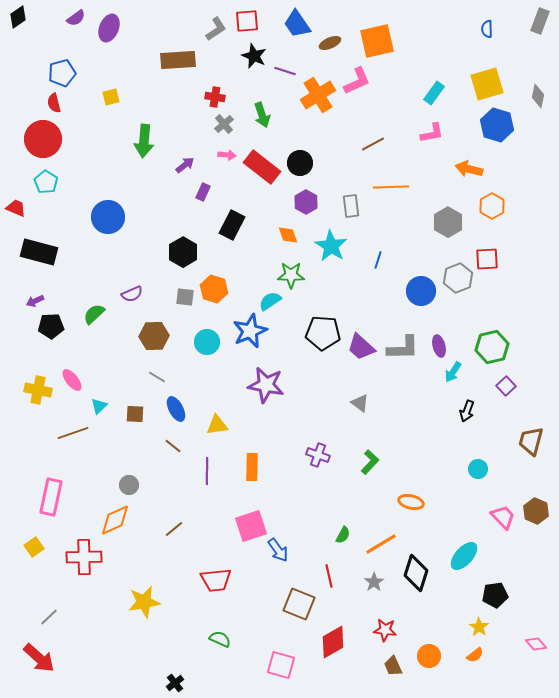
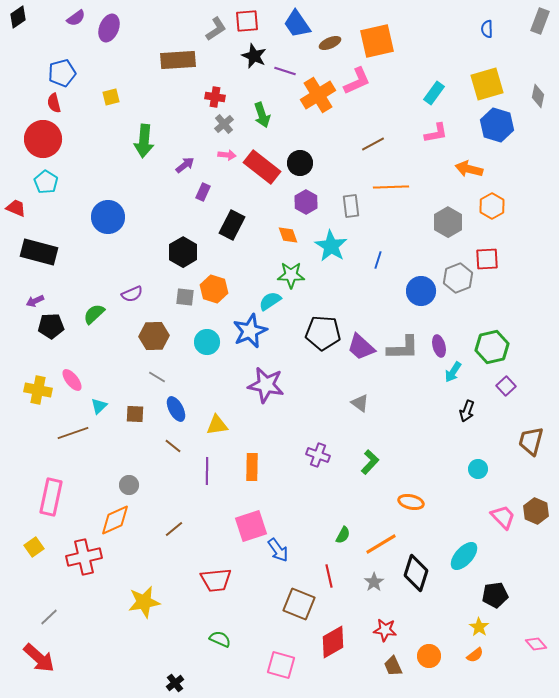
pink L-shape at (432, 133): moved 4 px right
red cross at (84, 557): rotated 12 degrees counterclockwise
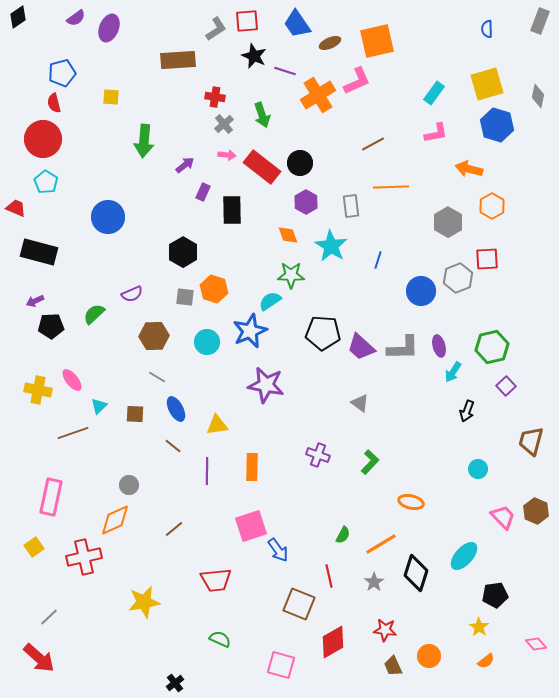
yellow square at (111, 97): rotated 18 degrees clockwise
black rectangle at (232, 225): moved 15 px up; rotated 28 degrees counterclockwise
orange semicircle at (475, 655): moved 11 px right, 6 px down
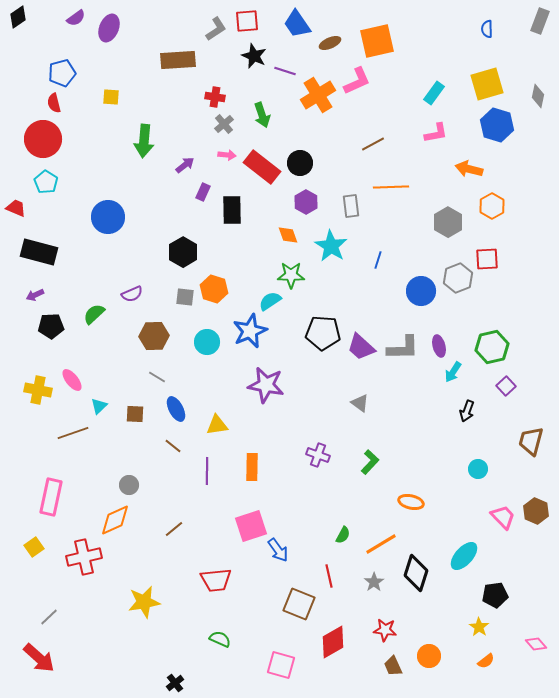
purple arrow at (35, 301): moved 6 px up
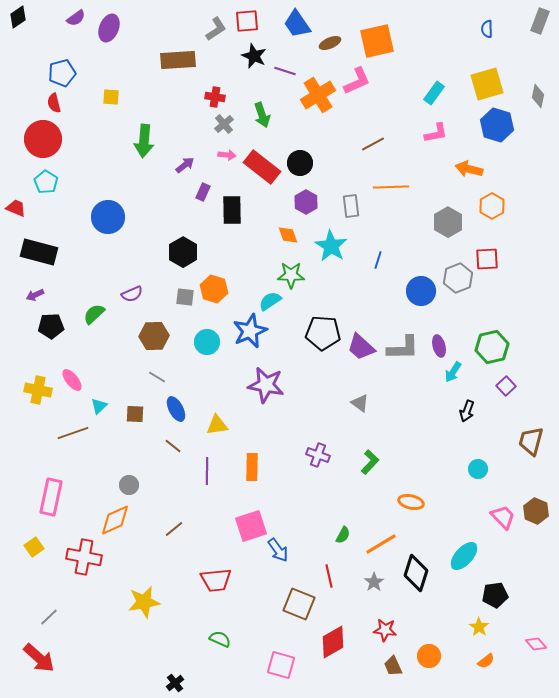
red cross at (84, 557): rotated 24 degrees clockwise
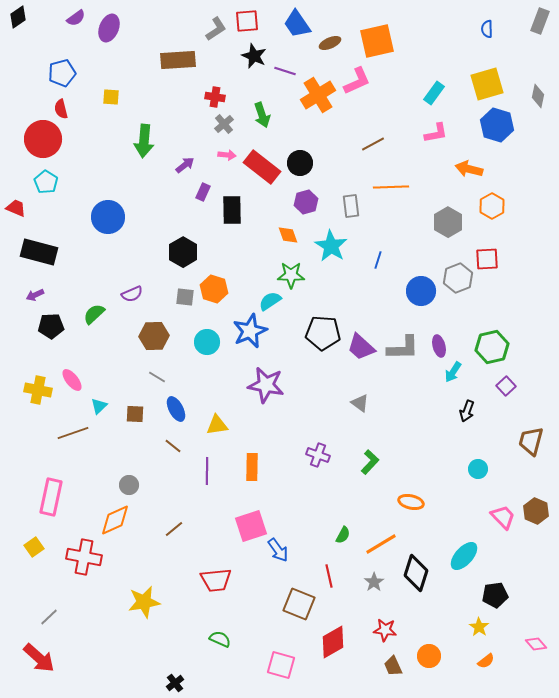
red semicircle at (54, 103): moved 7 px right, 6 px down
purple hexagon at (306, 202): rotated 15 degrees clockwise
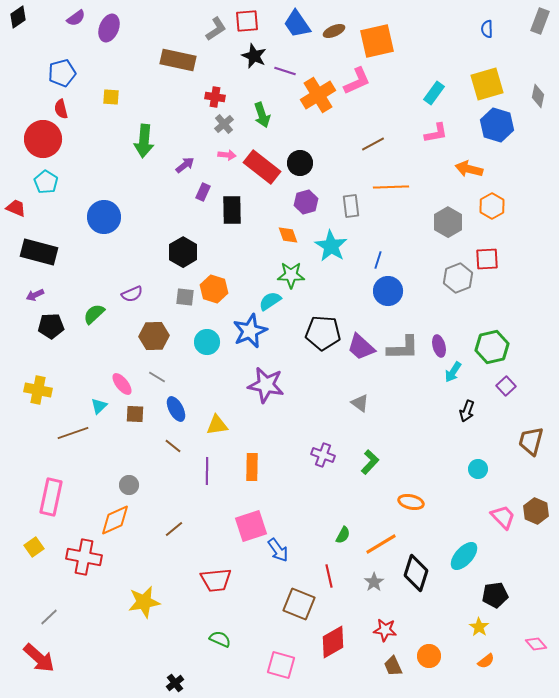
brown ellipse at (330, 43): moved 4 px right, 12 px up
brown rectangle at (178, 60): rotated 16 degrees clockwise
blue circle at (108, 217): moved 4 px left
blue circle at (421, 291): moved 33 px left
pink ellipse at (72, 380): moved 50 px right, 4 px down
purple cross at (318, 455): moved 5 px right
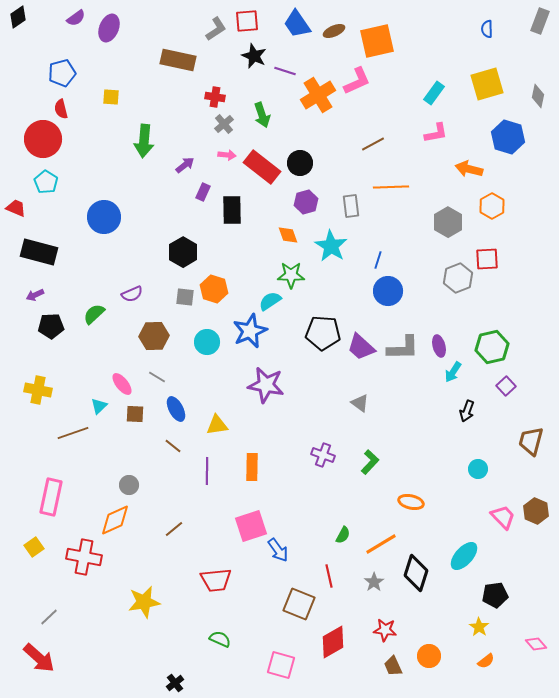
blue hexagon at (497, 125): moved 11 px right, 12 px down
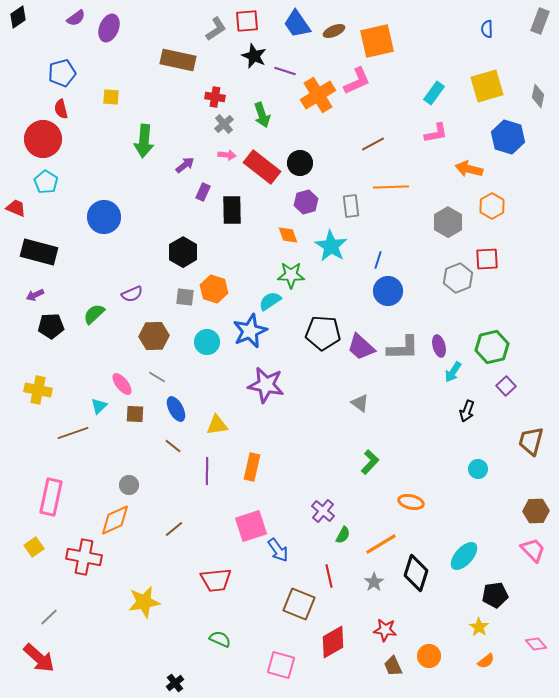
yellow square at (487, 84): moved 2 px down
purple cross at (323, 455): moved 56 px down; rotated 20 degrees clockwise
orange rectangle at (252, 467): rotated 12 degrees clockwise
brown hexagon at (536, 511): rotated 25 degrees counterclockwise
pink trapezoid at (503, 517): moved 30 px right, 33 px down
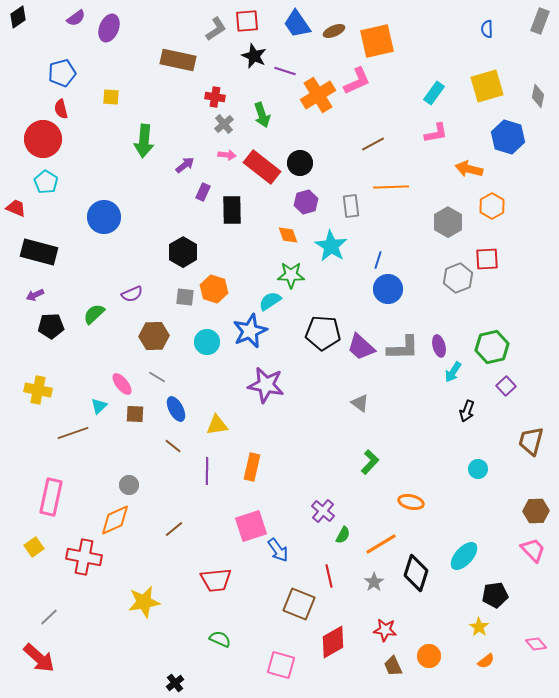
blue circle at (388, 291): moved 2 px up
